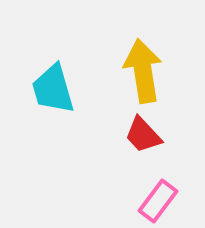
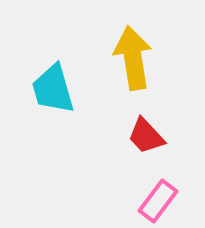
yellow arrow: moved 10 px left, 13 px up
red trapezoid: moved 3 px right, 1 px down
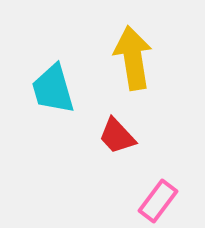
red trapezoid: moved 29 px left
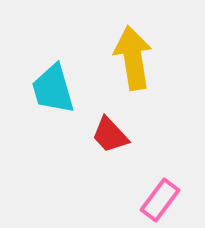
red trapezoid: moved 7 px left, 1 px up
pink rectangle: moved 2 px right, 1 px up
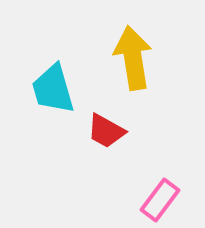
red trapezoid: moved 4 px left, 4 px up; rotated 18 degrees counterclockwise
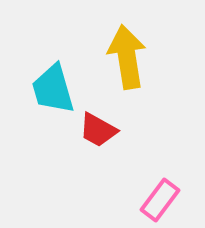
yellow arrow: moved 6 px left, 1 px up
red trapezoid: moved 8 px left, 1 px up
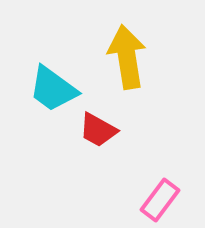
cyan trapezoid: rotated 38 degrees counterclockwise
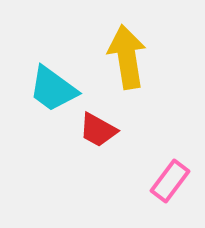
pink rectangle: moved 10 px right, 19 px up
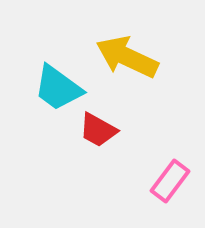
yellow arrow: rotated 56 degrees counterclockwise
cyan trapezoid: moved 5 px right, 1 px up
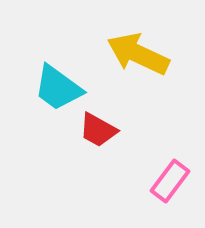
yellow arrow: moved 11 px right, 3 px up
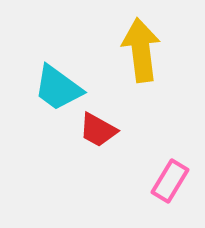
yellow arrow: moved 3 px right, 4 px up; rotated 58 degrees clockwise
pink rectangle: rotated 6 degrees counterclockwise
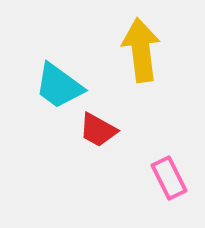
cyan trapezoid: moved 1 px right, 2 px up
pink rectangle: moved 1 px left, 3 px up; rotated 57 degrees counterclockwise
